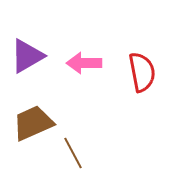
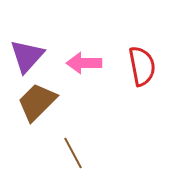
purple triangle: rotated 18 degrees counterclockwise
red semicircle: moved 6 px up
brown trapezoid: moved 4 px right, 21 px up; rotated 21 degrees counterclockwise
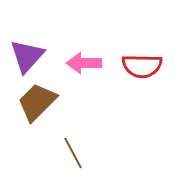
red semicircle: rotated 102 degrees clockwise
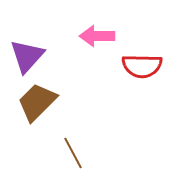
pink arrow: moved 13 px right, 27 px up
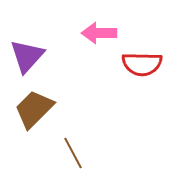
pink arrow: moved 2 px right, 3 px up
red semicircle: moved 2 px up
brown trapezoid: moved 3 px left, 7 px down
